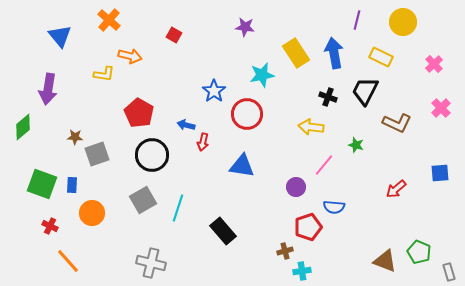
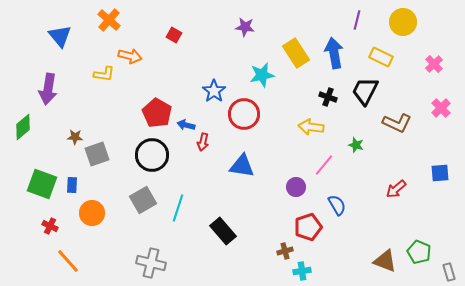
red pentagon at (139, 113): moved 18 px right
red circle at (247, 114): moved 3 px left
blue semicircle at (334, 207): moved 3 px right, 2 px up; rotated 125 degrees counterclockwise
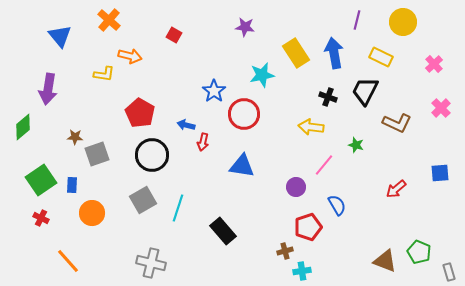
red pentagon at (157, 113): moved 17 px left
green square at (42, 184): moved 1 px left, 4 px up; rotated 36 degrees clockwise
red cross at (50, 226): moved 9 px left, 8 px up
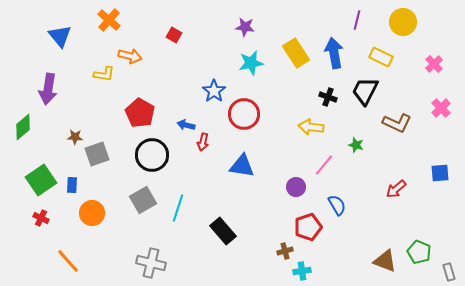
cyan star at (262, 75): moved 11 px left, 12 px up
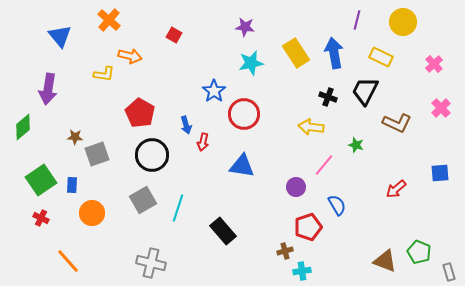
blue arrow at (186, 125): rotated 120 degrees counterclockwise
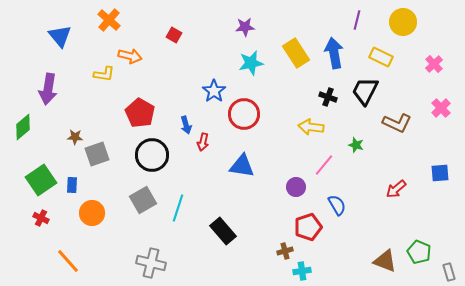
purple star at (245, 27): rotated 12 degrees counterclockwise
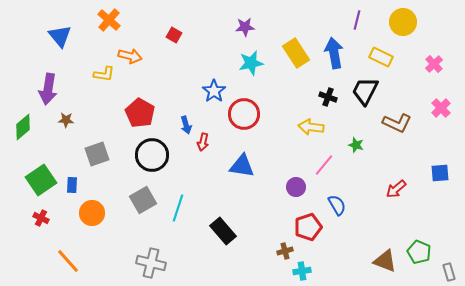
brown star at (75, 137): moved 9 px left, 17 px up
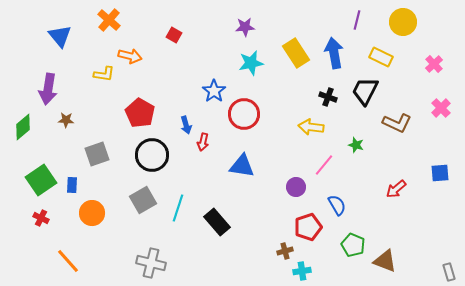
black rectangle at (223, 231): moved 6 px left, 9 px up
green pentagon at (419, 252): moved 66 px left, 7 px up
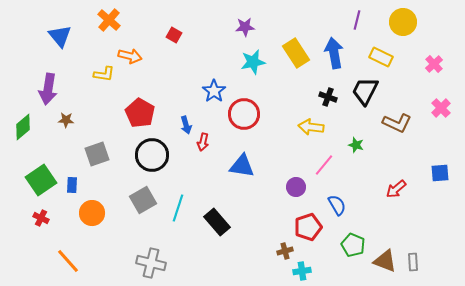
cyan star at (251, 63): moved 2 px right, 1 px up
gray rectangle at (449, 272): moved 36 px left, 10 px up; rotated 12 degrees clockwise
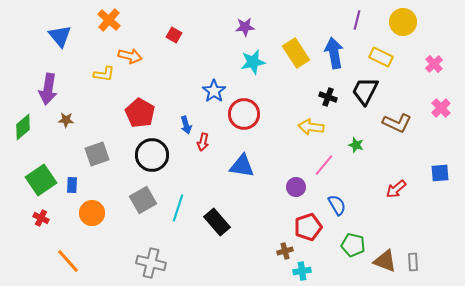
green pentagon at (353, 245): rotated 10 degrees counterclockwise
